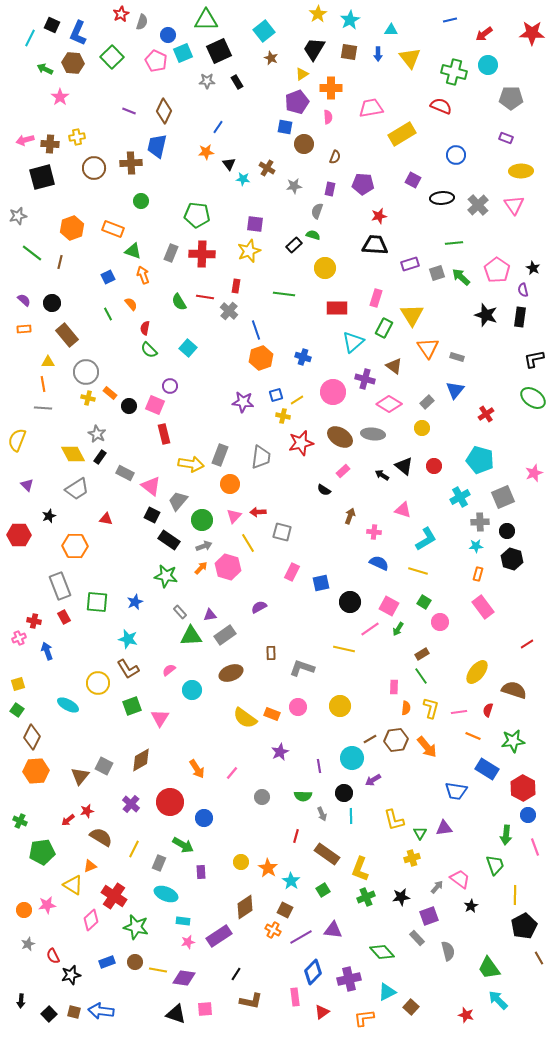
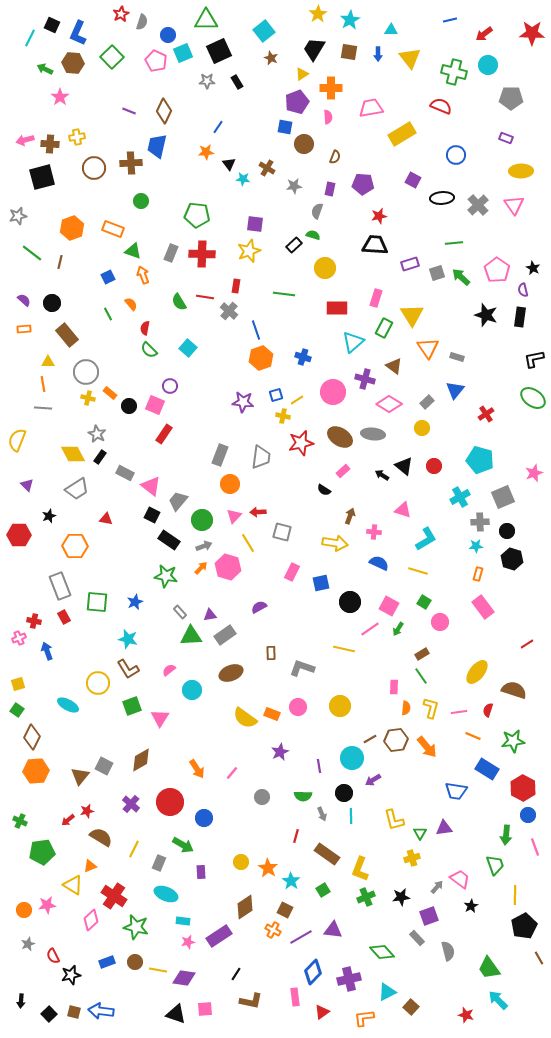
red rectangle at (164, 434): rotated 48 degrees clockwise
yellow arrow at (191, 464): moved 144 px right, 79 px down
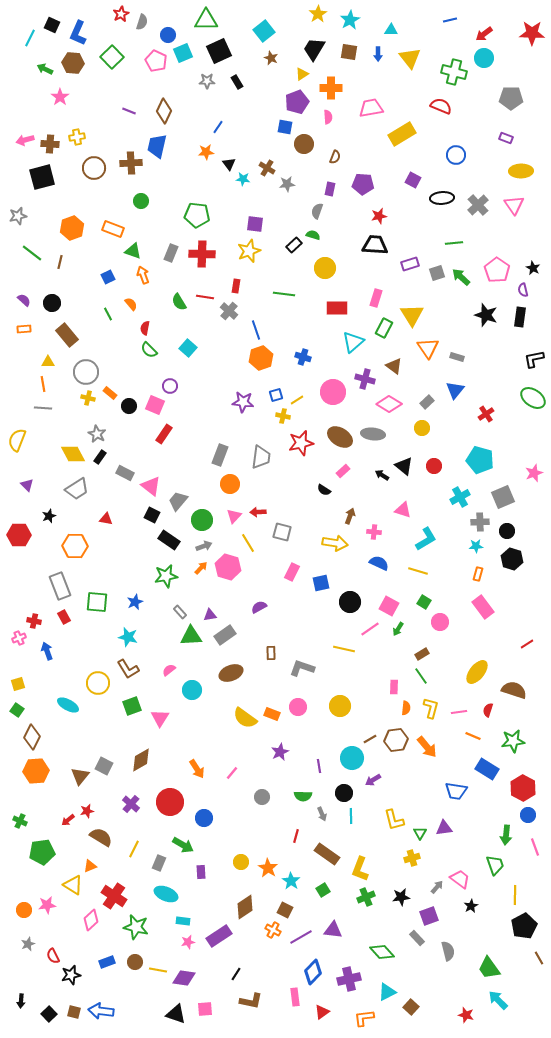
cyan circle at (488, 65): moved 4 px left, 7 px up
gray star at (294, 186): moved 7 px left, 2 px up
green star at (166, 576): rotated 20 degrees counterclockwise
cyan star at (128, 639): moved 2 px up
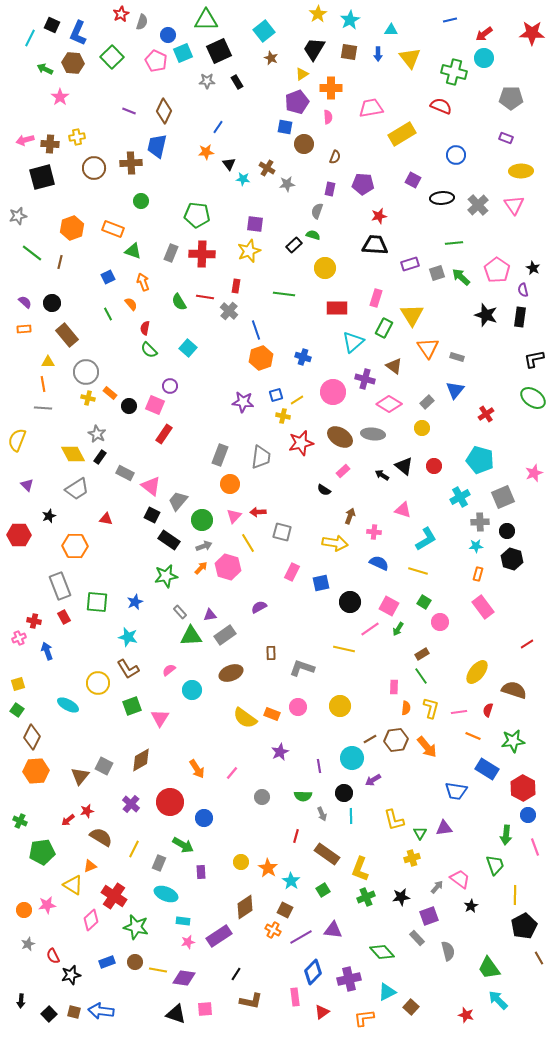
orange arrow at (143, 275): moved 7 px down
purple semicircle at (24, 300): moved 1 px right, 2 px down
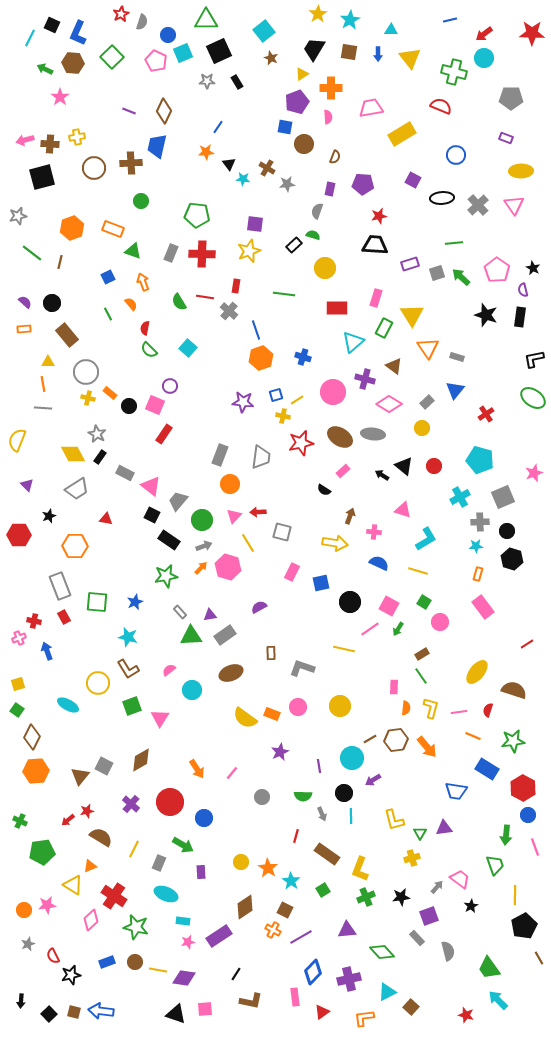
purple triangle at (333, 930): moved 14 px right; rotated 12 degrees counterclockwise
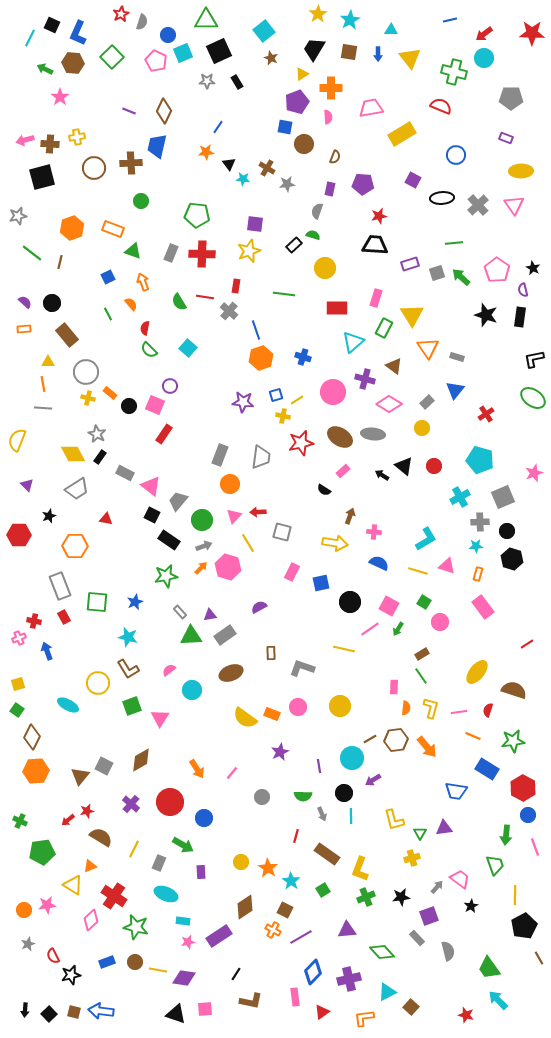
pink triangle at (403, 510): moved 44 px right, 56 px down
black arrow at (21, 1001): moved 4 px right, 9 px down
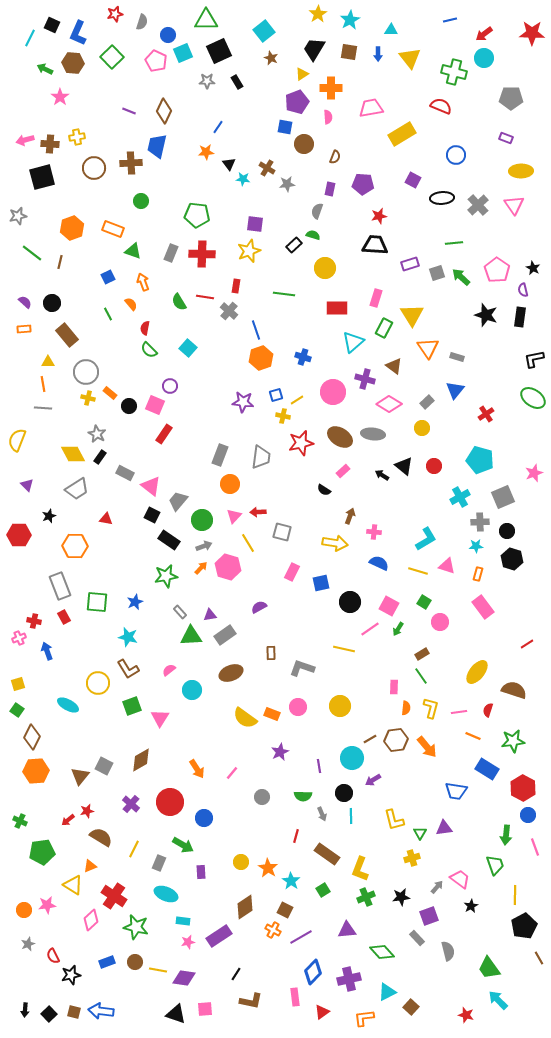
red star at (121, 14): moved 6 px left; rotated 14 degrees clockwise
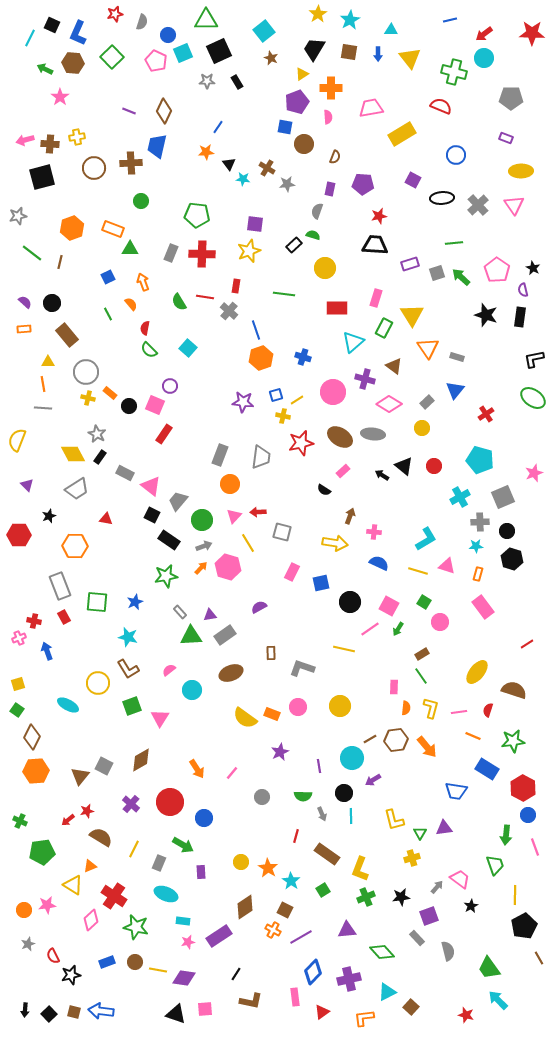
green triangle at (133, 251): moved 3 px left, 2 px up; rotated 18 degrees counterclockwise
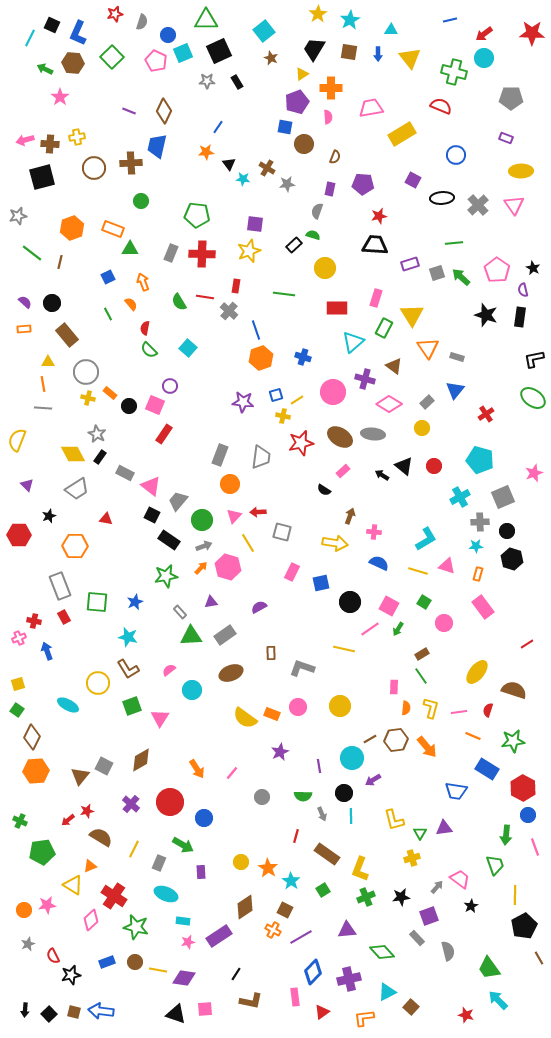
purple triangle at (210, 615): moved 1 px right, 13 px up
pink circle at (440, 622): moved 4 px right, 1 px down
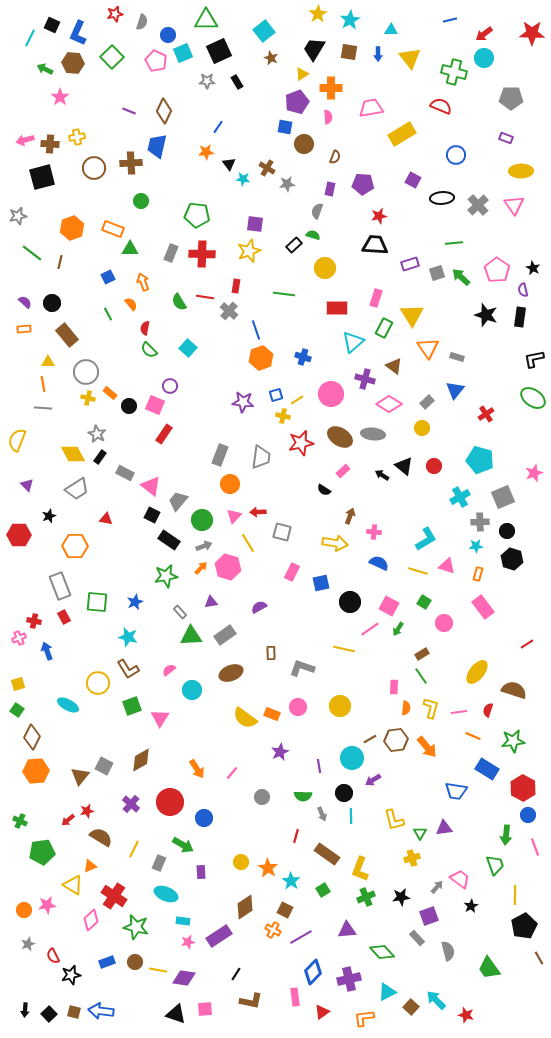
pink circle at (333, 392): moved 2 px left, 2 px down
cyan arrow at (498, 1000): moved 62 px left
